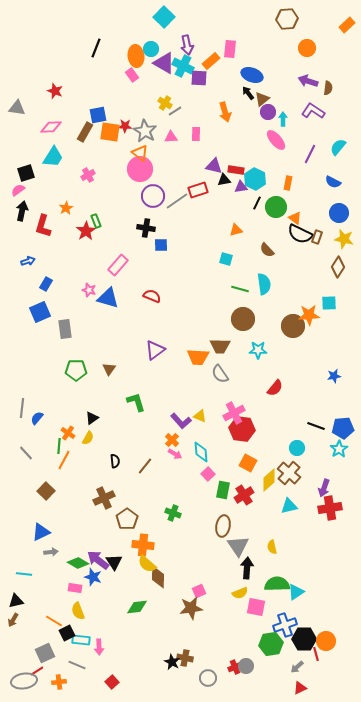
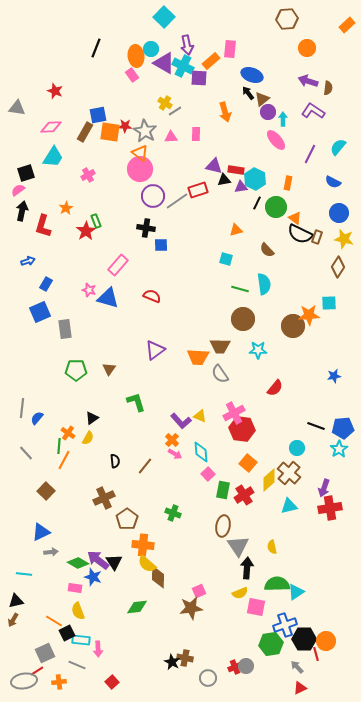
orange square at (248, 463): rotated 12 degrees clockwise
pink arrow at (99, 647): moved 1 px left, 2 px down
gray arrow at (297, 667): rotated 88 degrees clockwise
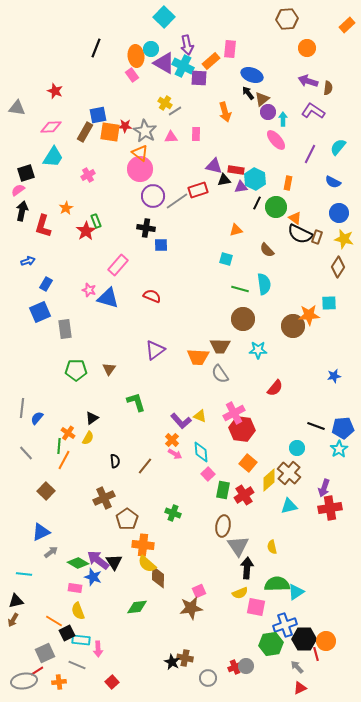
gray arrow at (51, 552): rotated 32 degrees counterclockwise
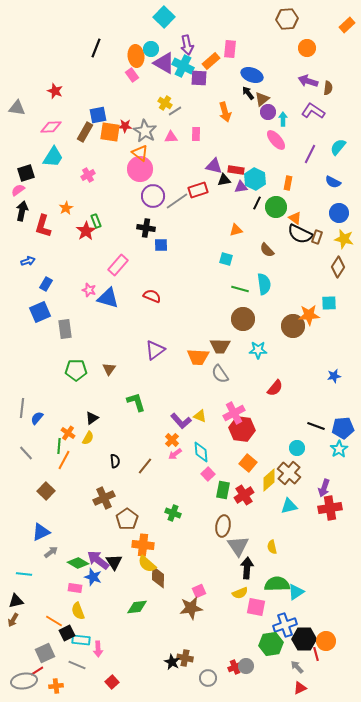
pink arrow at (175, 454): rotated 112 degrees clockwise
orange cross at (59, 682): moved 3 px left, 4 px down
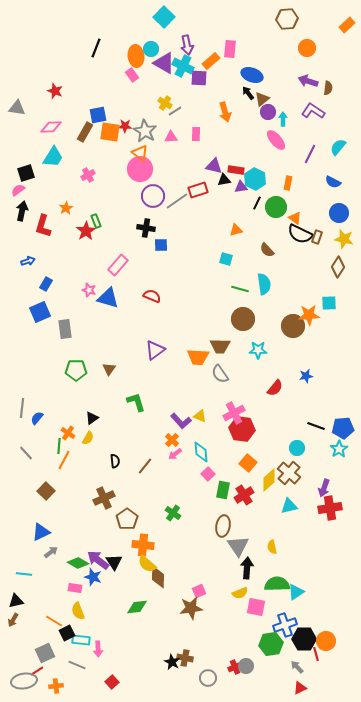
blue star at (334, 376): moved 28 px left
green cross at (173, 513): rotated 14 degrees clockwise
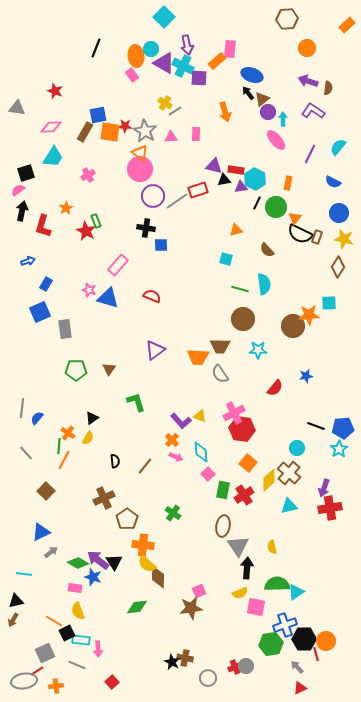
orange rectangle at (211, 61): moved 6 px right
orange triangle at (295, 218): rotated 32 degrees clockwise
red star at (86, 231): rotated 12 degrees counterclockwise
pink arrow at (175, 454): moved 1 px right, 3 px down; rotated 120 degrees counterclockwise
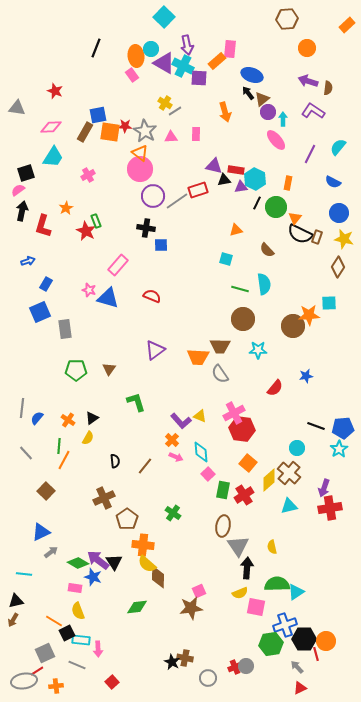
orange cross at (68, 433): moved 13 px up
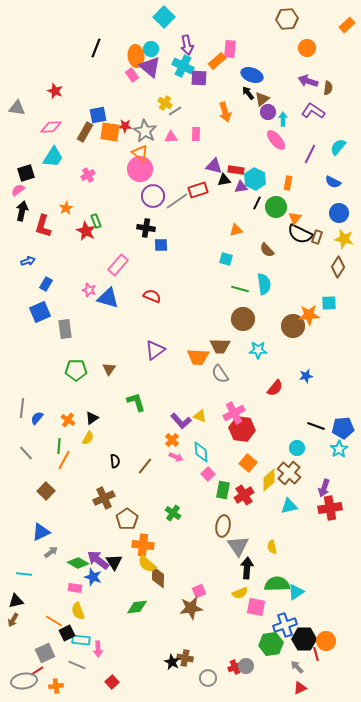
purple triangle at (164, 63): moved 14 px left, 4 px down; rotated 10 degrees clockwise
